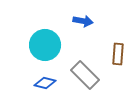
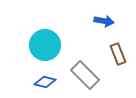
blue arrow: moved 21 px right
brown rectangle: rotated 25 degrees counterclockwise
blue diamond: moved 1 px up
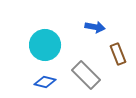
blue arrow: moved 9 px left, 6 px down
gray rectangle: moved 1 px right
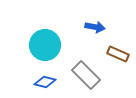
brown rectangle: rotated 45 degrees counterclockwise
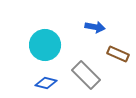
blue diamond: moved 1 px right, 1 px down
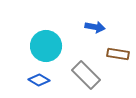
cyan circle: moved 1 px right, 1 px down
brown rectangle: rotated 15 degrees counterclockwise
blue diamond: moved 7 px left, 3 px up; rotated 15 degrees clockwise
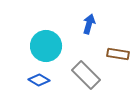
blue arrow: moved 6 px left, 3 px up; rotated 84 degrees counterclockwise
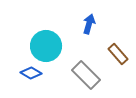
brown rectangle: rotated 40 degrees clockwise
blue diamond: moved 8 px left, 7 px up
